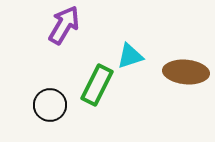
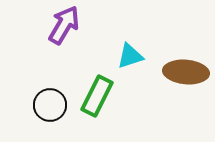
green rectangle: moved 11 px down
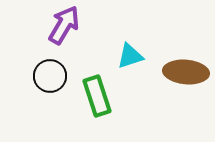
green rectangle: rotated 45 degrees counterclockwise
black circle: moved 29 px up
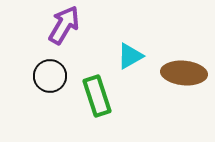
cyan triangle: rotated 12 degrees counterclockwise
brown ellipse: moved 2 px left, 1 px down
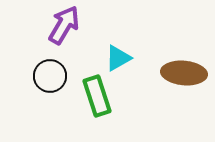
cyan triangle: moved 12 px left, 2 px down
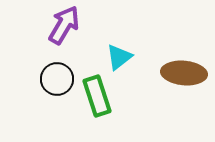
cyan triangle: moved 1 px right, 1 px up; rotated 8 degrees counterclockwise
black circle: moved 7 px right, 3 px down
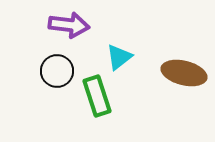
purple arrow: moved 5 px right; rotated 66 degrees clockwise
brown ellipse: rotated 9 degrees clockwise
black circle: moved 8 px up
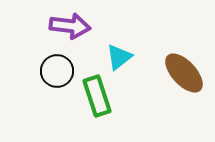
purple arrow: moved 1 px right, 1 px down
brown ellipse: rotated 33 degrees clockwise
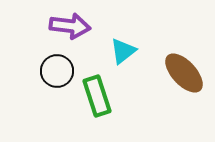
cyan triangle: moved 4 px right, 6 px up
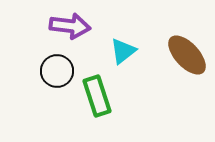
brown ellipse: moved 3 px right, 18 px up
